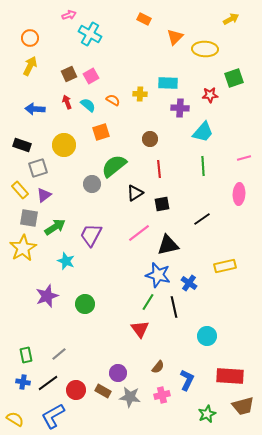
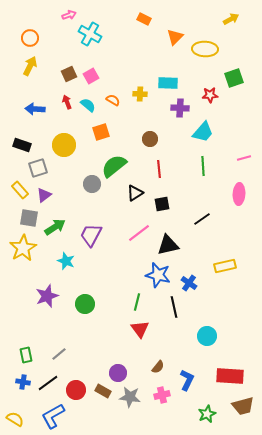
green line at (148, 302): moved 11 px left; rotated 18 degrees counterclockwise
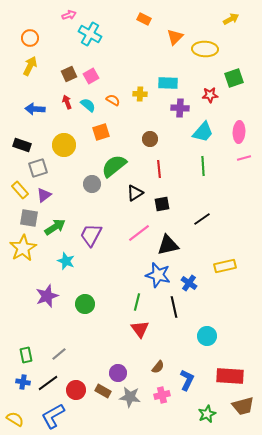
pink ellipse at (239, 194): moved 62 px up
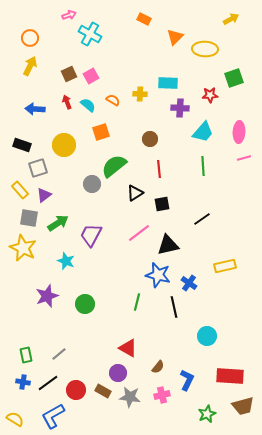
green arrow at (55, 227): moved 3 px right, 4 px up
yellow star at (23, 248): rotated 16 degrees counterclockwise
red triangle at (140, 329): moved 12 px left, 19 px down; rotated 24 degrees counterclockwise
